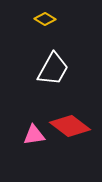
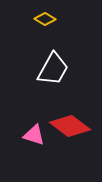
pink triangle: rotated 25 degrees clockwise
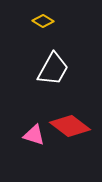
yellow diamond: moved 2 px left, 2 px down
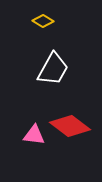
pink triangle: rotated 10 degrees counterclockwise
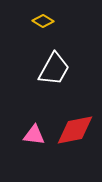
white trapezoid: moved 1 px right
red diamond: moved 5 px right, 4 px down; rotated 48 degrees counterclockwise
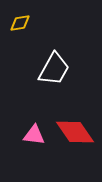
yellow diamond: moved 23 px left, 2 px down; rotated 40 degrees counterclockwise
red diamond: moved 2 px down; rotated 66 degrees clockwise
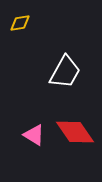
white trapezoid: moved 11 px right, 3 px down
pink triangle: rotated 25 degrees clockwise
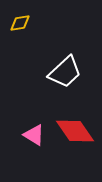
white trapezoid: rotated 18 degrees clockwise
red diamond: moved 1 px up
